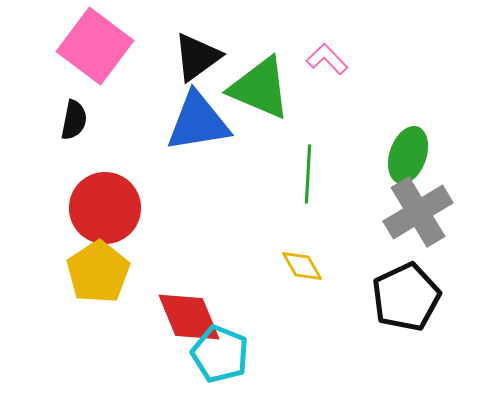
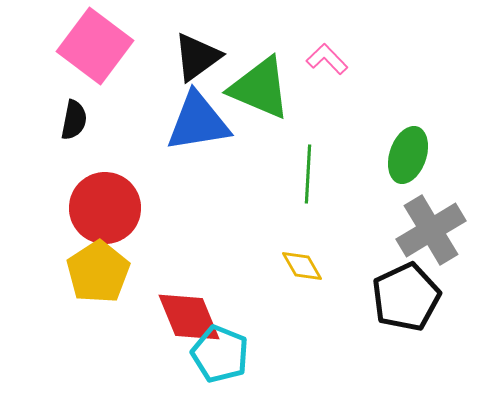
gray cross: moved 13 px right, 18 px down
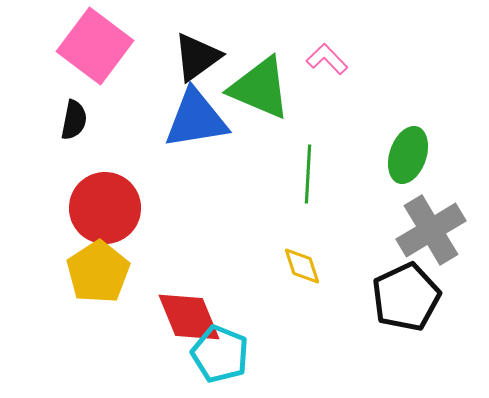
blue triangle: moved 2 px left, 3 px up
yellow diamond: rotated 12 degrees clockwise
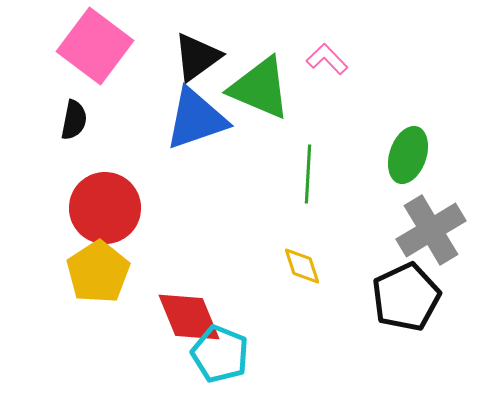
blue triangle: rotated 10 degrees counterclockwise
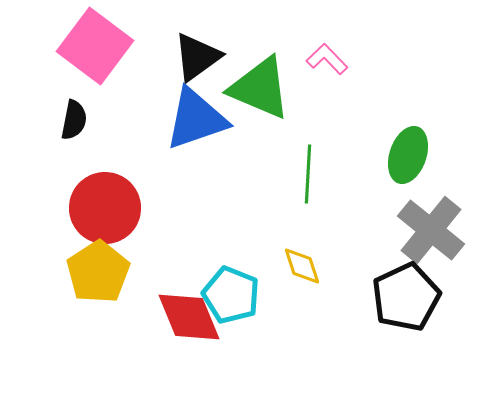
gray cross: rotated 20 degrees counterclockwise
cyan pentagon: moved 11 px right, 59 px up
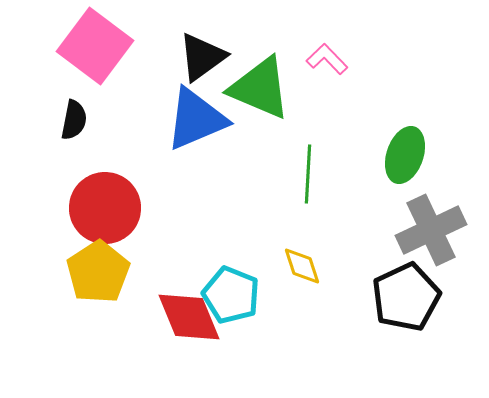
black triangle: moved 5 px right
blue triangle: rotated 4 degrees counterclockwise
green ellipse: moved 3 px left
gray cross: rotated 26 degrees clockwise
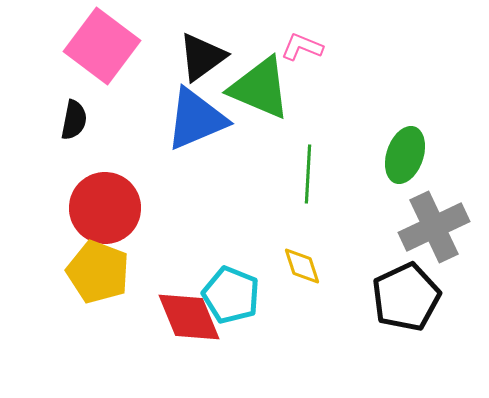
pink square: moved 7 px right
pink L-shape: moved 25 px left, 12 px up; rotated 24 degrees counterclockwise
gray cross: moved 3 px right, 3 px up
yellow pentagon: rotated 18 degrees counterclockwise
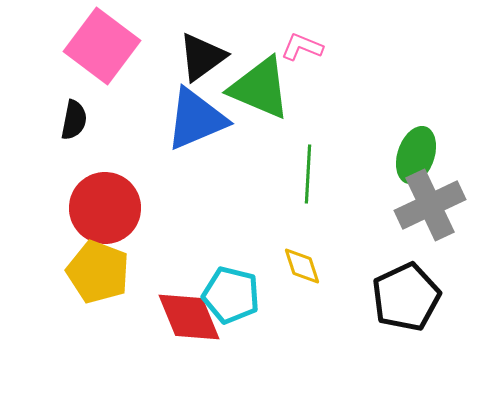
green ellipse: moved 11 px right
gray cross: moved 4 px left, 22 px up
cyan pentagon: rotated 8 degrees counterclockwise
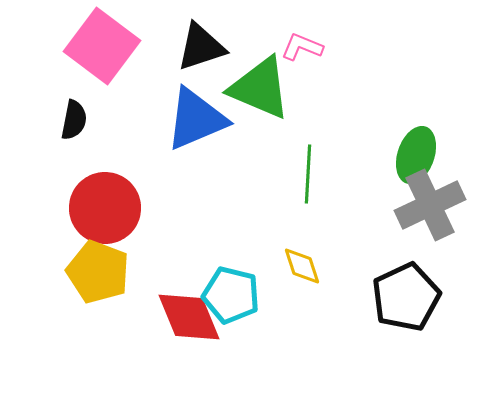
black triangle: moved 1 px left, 10 px up; rotated 18 degrees clockwise
